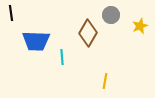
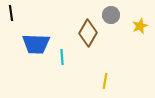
blue trapezoid: moved 3 px down
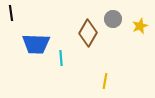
gray circle: moved 2 px right, 4 px down
cyan line: moved 1 px left, 1 px down
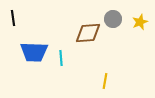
black line: moved 2 px right, 5 px down
yellow star: moved 4 px up
brown diamond: rotated 56 degrees clockwise
blue trapezoid: moved 2 px left, 8 px down
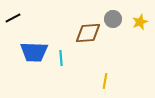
black line: rotated 70 degrees clockwise
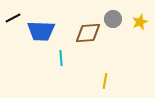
blue trapezoid: moved 7 px right, 21 px up
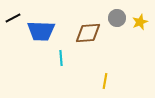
gray circle: moved 4 px right, 1 px up
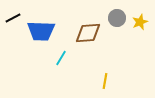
cyan line: rotated 35 degrees clockwise
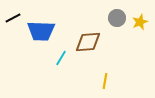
brown diamond: moved 9 px down
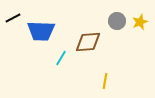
gray circle: moved 3 px down
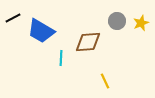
yellow star: moved 1 px right, 1 px down
blue trapezoid: rotated 28 degrees clockwise
cyan line: rotated 28 degrees counterclockwise
yellow line: rotated 35 degrees counterclockwise
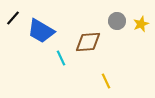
black line: rotated 21 degrees counterclockwise
yellow star: moved 1 px down
cyan line: rotated 28 degrees counterclockwise
yellow line: moved 1 px right
